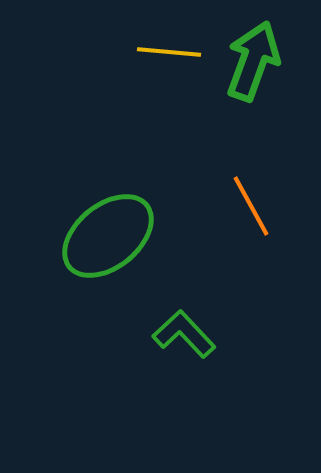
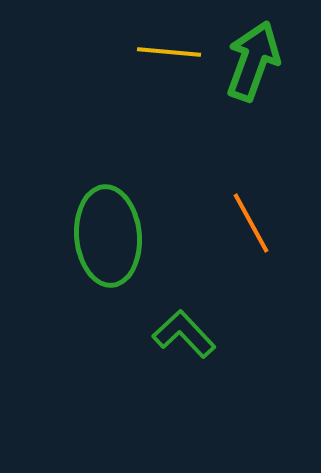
orange line: moved 17 px down
green ellipse: rotated 56 degrees counterclockwise
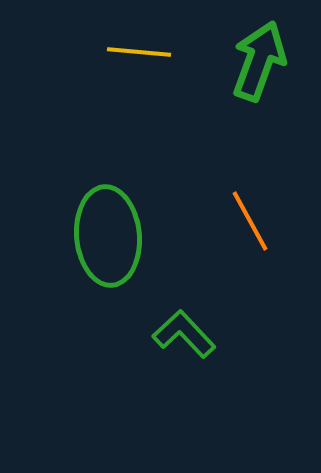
yellow line: moved 30 px left
green arrow: moved 6 px right
orange line: moved 1 px left, 2 px up
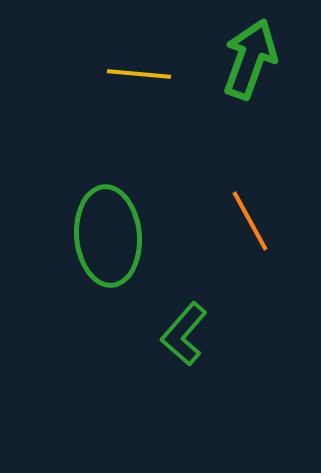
yellow line: moved 22 px down
green arrow: moved 9 px left, 2 px up
green L-shape: rotated 96 degrees counterclockwise
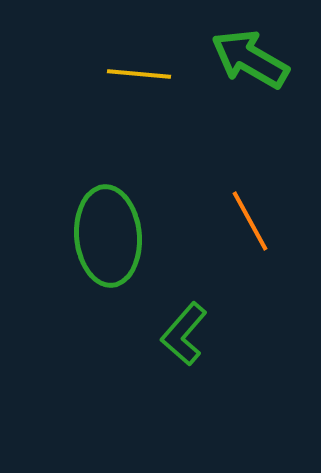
green arrow: rotated 80 degrees counterclockwise
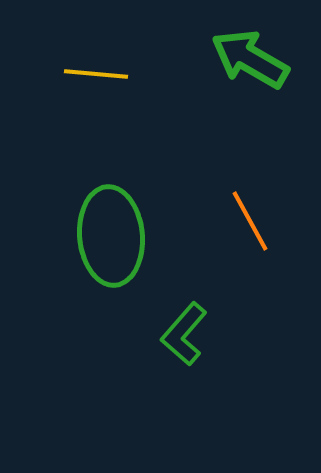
yellow line: moved 43 px left
green ellipse: moved 3 px right
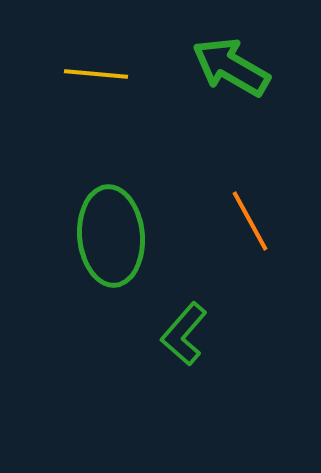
green arrow: moved 19 px left, 8 px down
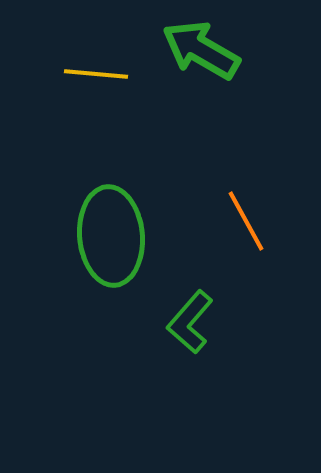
green arrow: moved 30 px left, 17 px up
orange line: moved 4 px left
green L-shape: moved 6 px right, 12 px up
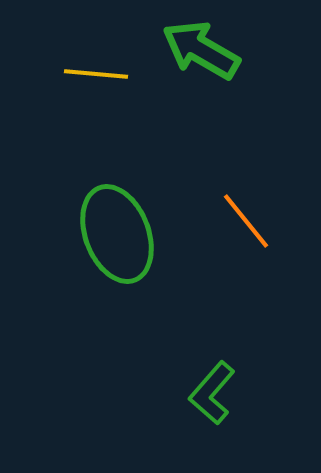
orange line: rotated 10 degrees counterclockwise
green ellipse: moved 6 px right, 2 px up; rotated 16 degrees counterclockwise
green L-shape: moved 22 px right, 71 px down
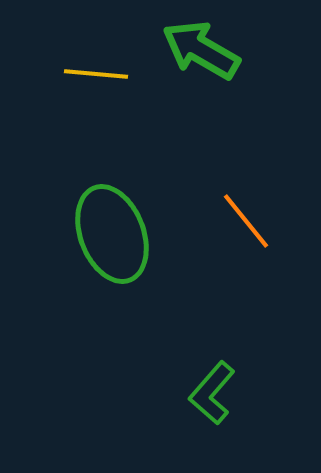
green ellipse: moved 5 px left
